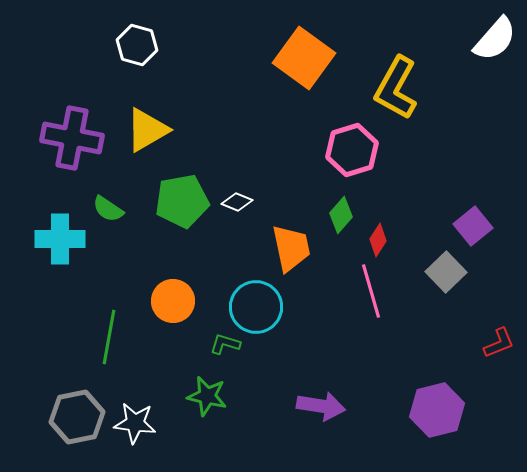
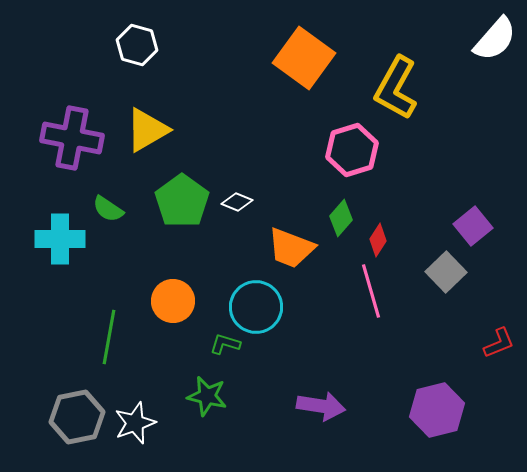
green pentagon: rotated 26 degrees counterclockwise
green diamond: moved 3 px down
orange trapezoid: rotated 123 degrees clockwise
white star: rotated 27 degrees counterclockwise
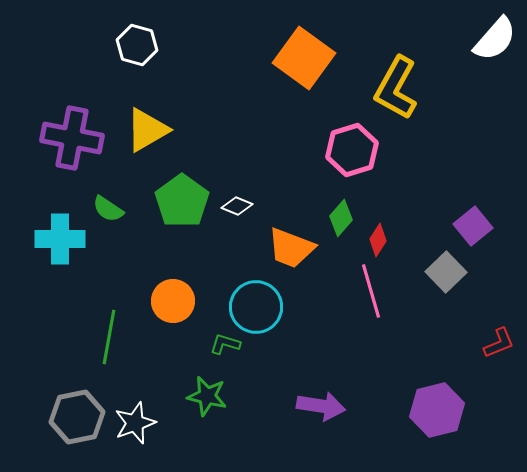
white diamond: moved 4 px down
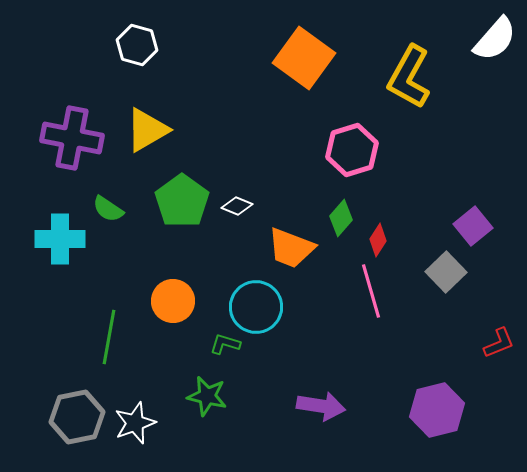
yellow L-shape: moved 13 px right, 11 px up
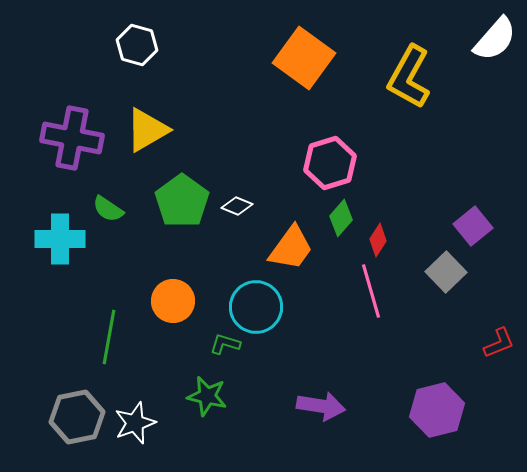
pink hexagon: moved 22 px left, 13 px down
orange trapezoid: rotated 75 degrees counterclockwise
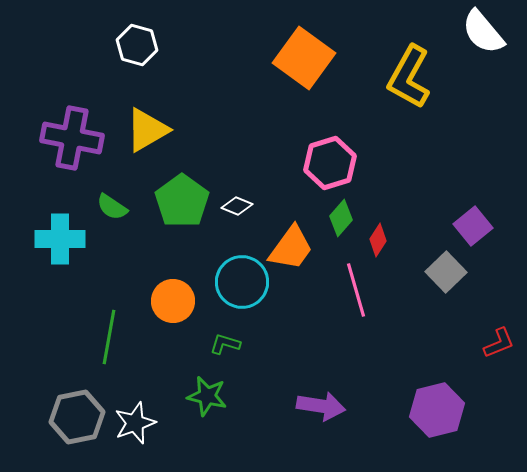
white semicircle: moved 12 px left, 7 px up; rotated 99 degrees clockwise
green semicircle: moved 4 px right, 2 px up
pink line: moved 15 px left, 1 px up
cyan circle: moved 14 px left, 25 px up
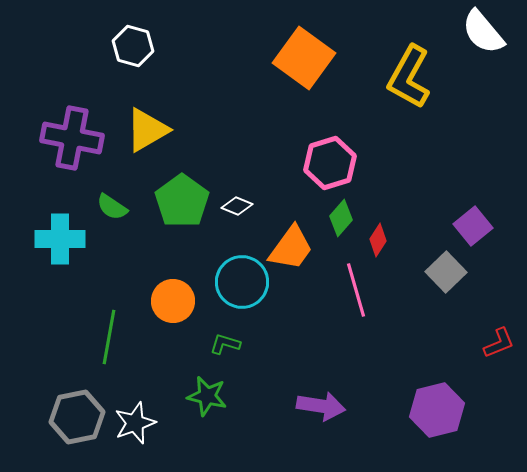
white hexagon: moved 4 px left, 1 px down
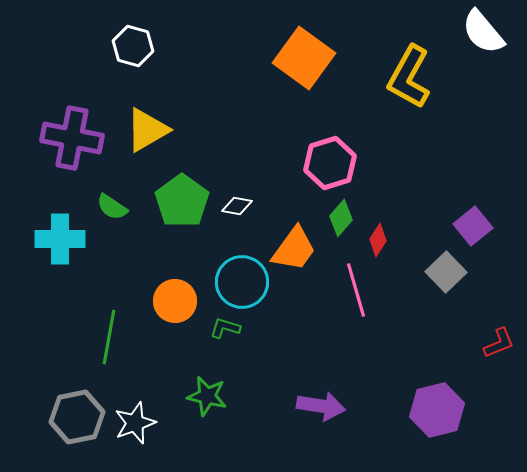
white diamond: rotated 12 degrees counterclockwise
orange trapezoid: moved 3 px right, 1 px down
orange circle: moved 2 px right
green L-shape: moved 16 px up
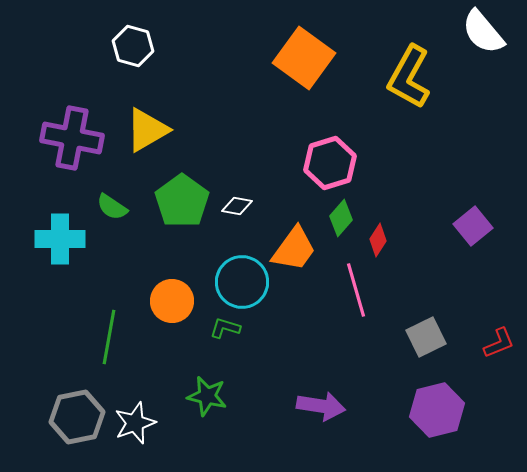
gray square: moved 20 px left, 65 px down; rotated 18 degrees clockwise
orange circle: moved 3 px left
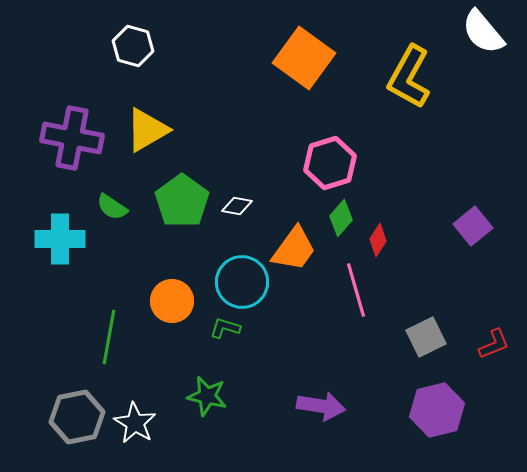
red L-shape: moved 5 px left, 1 px down
white star: rotated 21 degrees counterclockwise
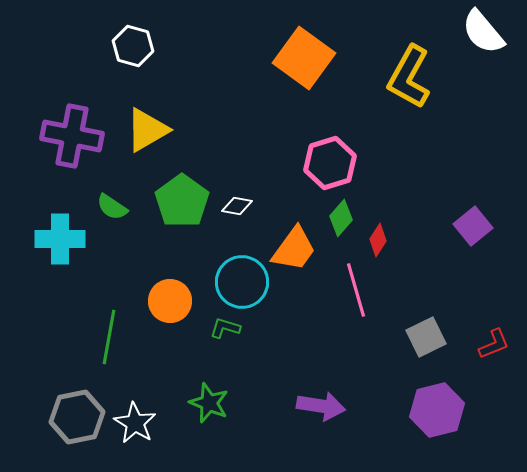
purple cross: moved 2 px up
orange circle: moved 2 px left
green star: moved 2 px right, 7 px down; rotated 9 degrees clockwise
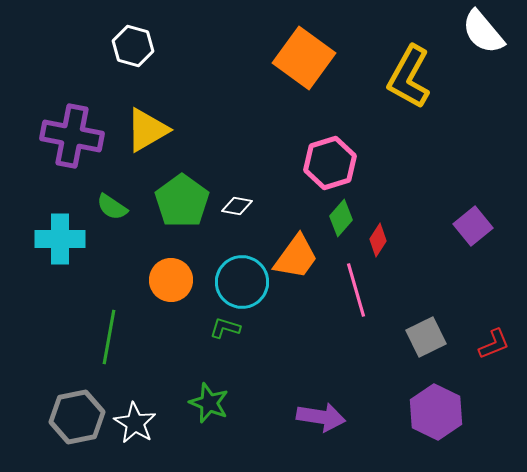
orange trapezoid: moved 2 px right, 8 px down
orange circle: moved 1 px right, 21 px up
purple arrow: moved 11 px down
purple hexagon: moved 1 px left, 2 px down; rotated 20 degrees counterclockwise
